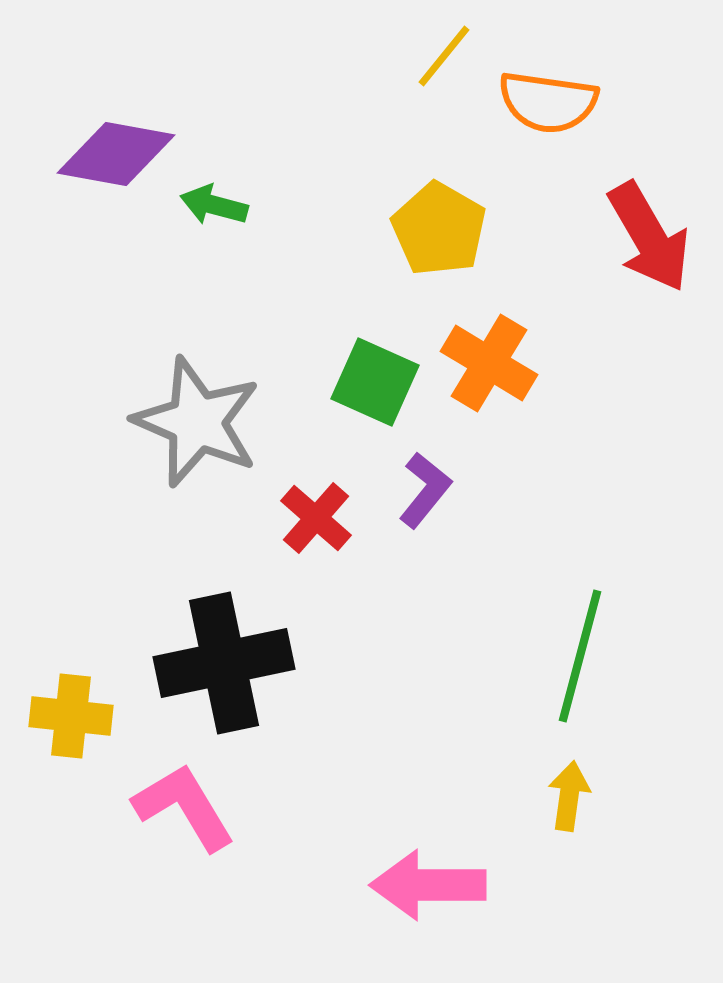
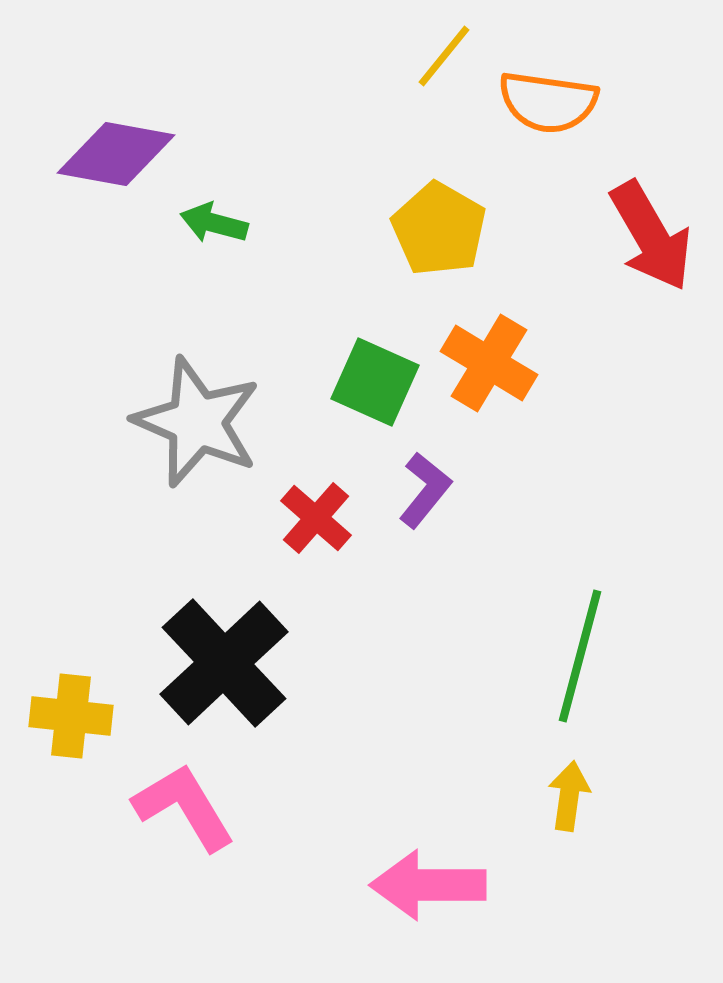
green arrow: moved 18 px down
red arrow: moved 2 px right, 1 px up
black cross: rotated 31 degrees counterclockwise
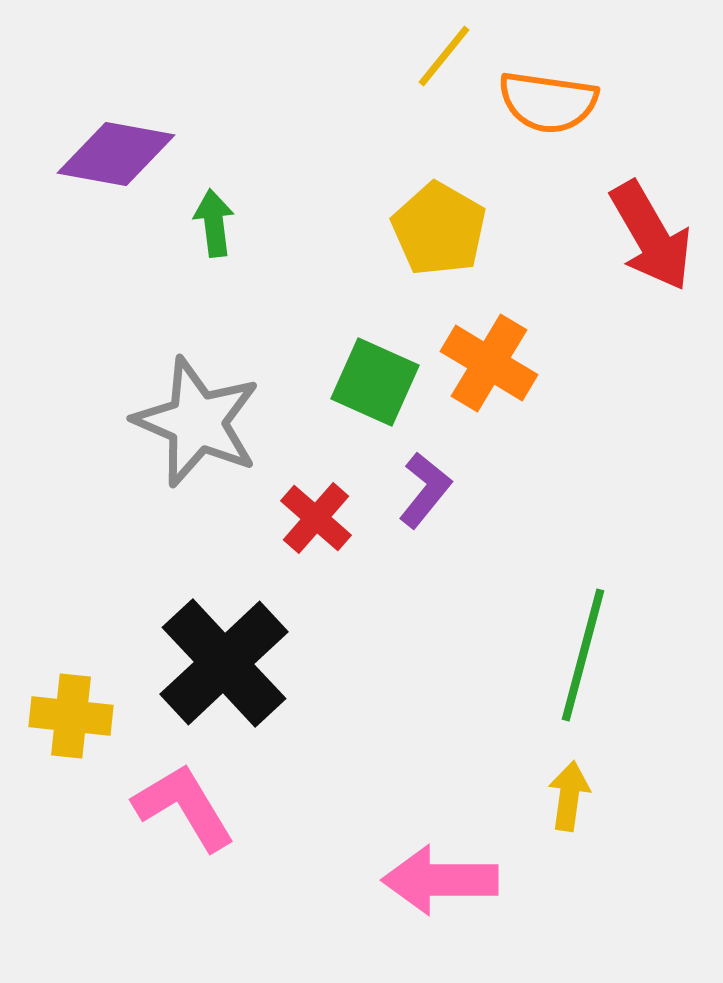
green arrow: rotated 68 degrees clockwise
green line: moved 3 px right, 1 px up
pink arrow: moved 12 px right, 5 px up
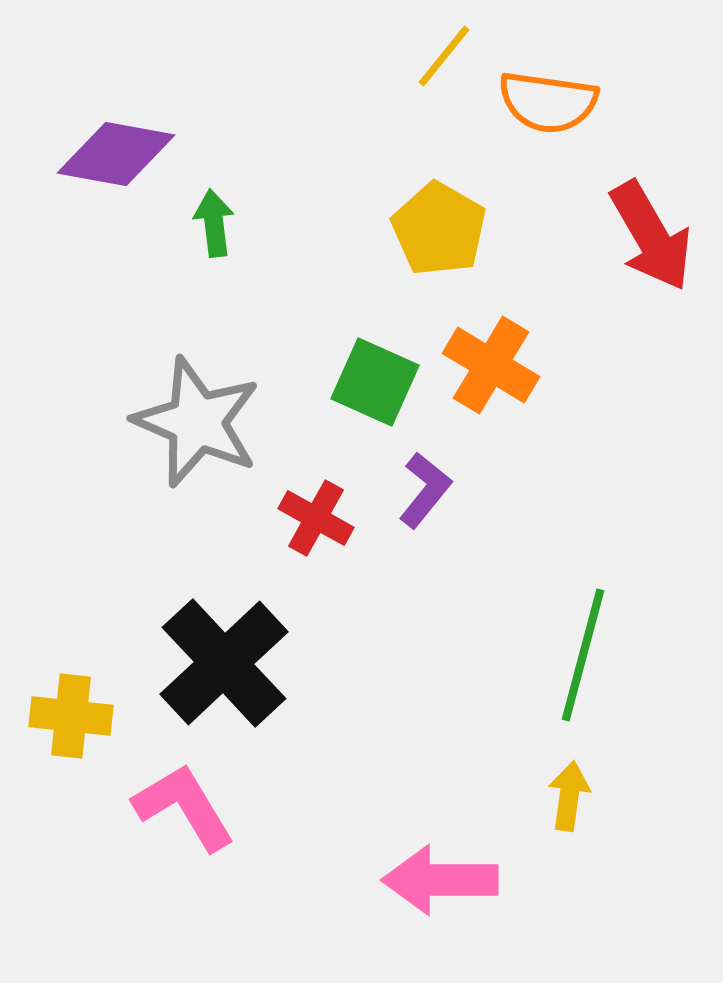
orange cross: moved 2 px right, 2 px down
red cross: rotated 12 degrees counterclockwise
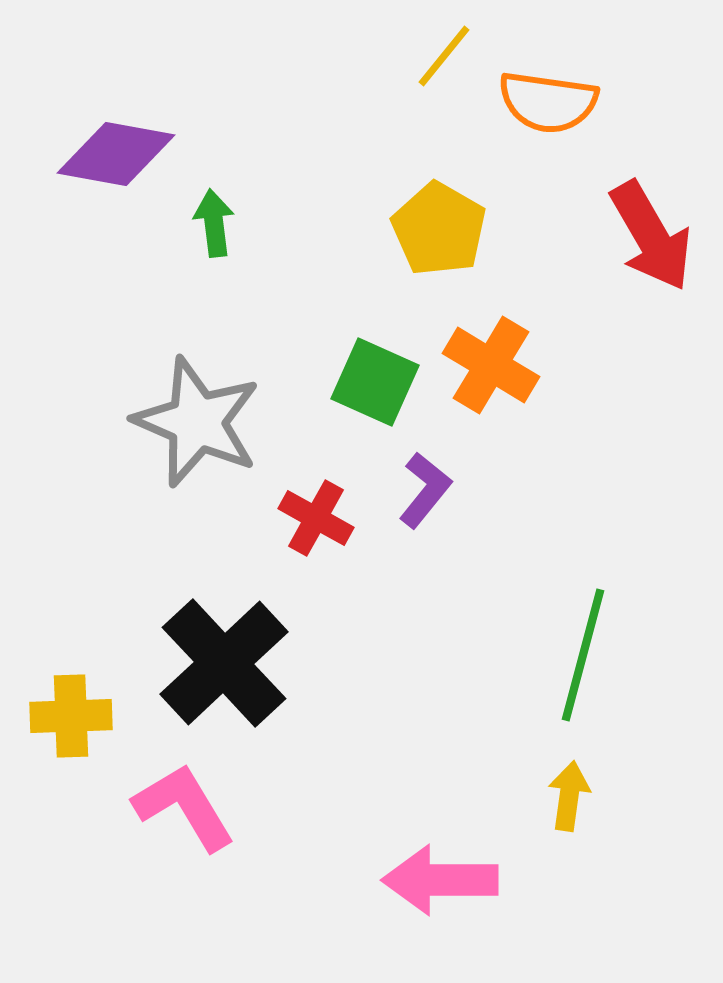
yellow cross: rotated 8 degrees counterclockwise
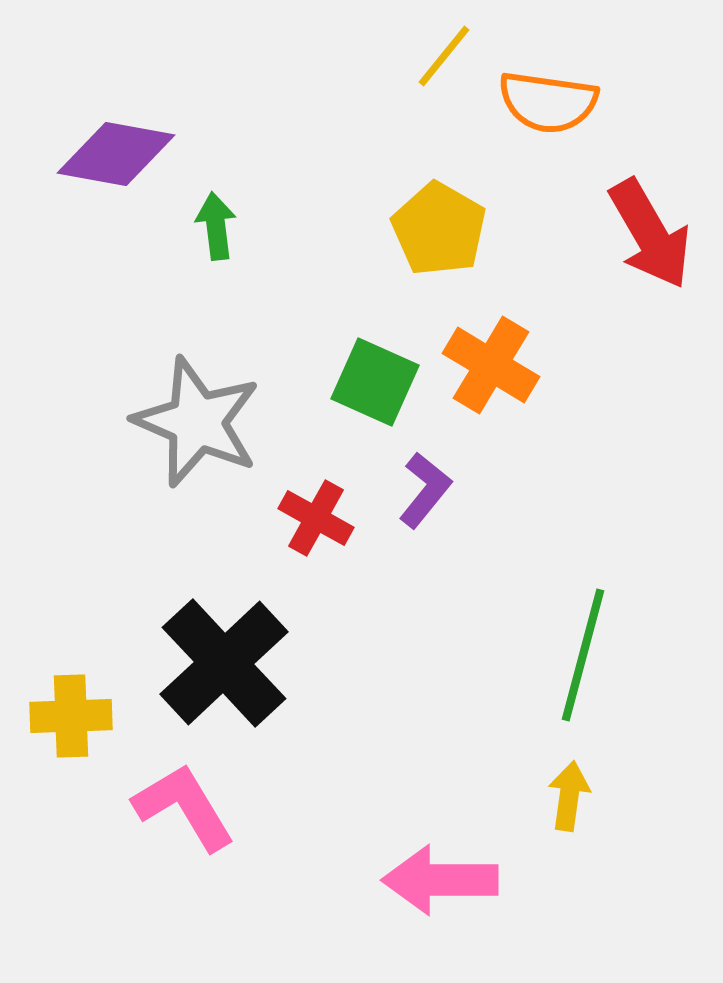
green arrow: moved 2 px right, 3 px down
red arrow: moved 1 px left, 2 px up
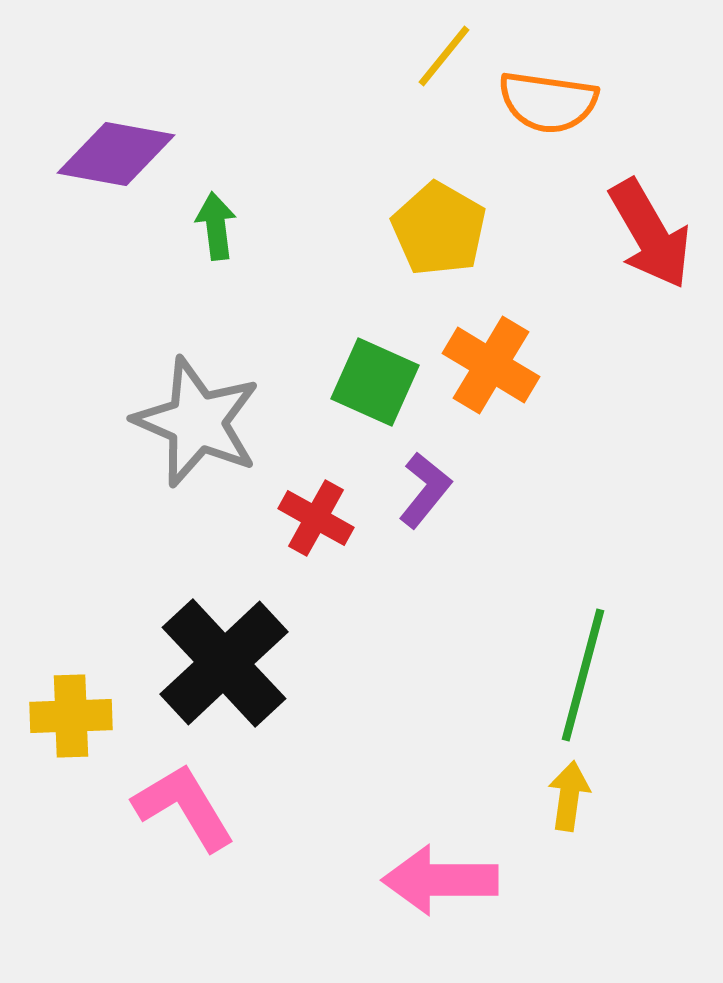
green line: moved 20 px down
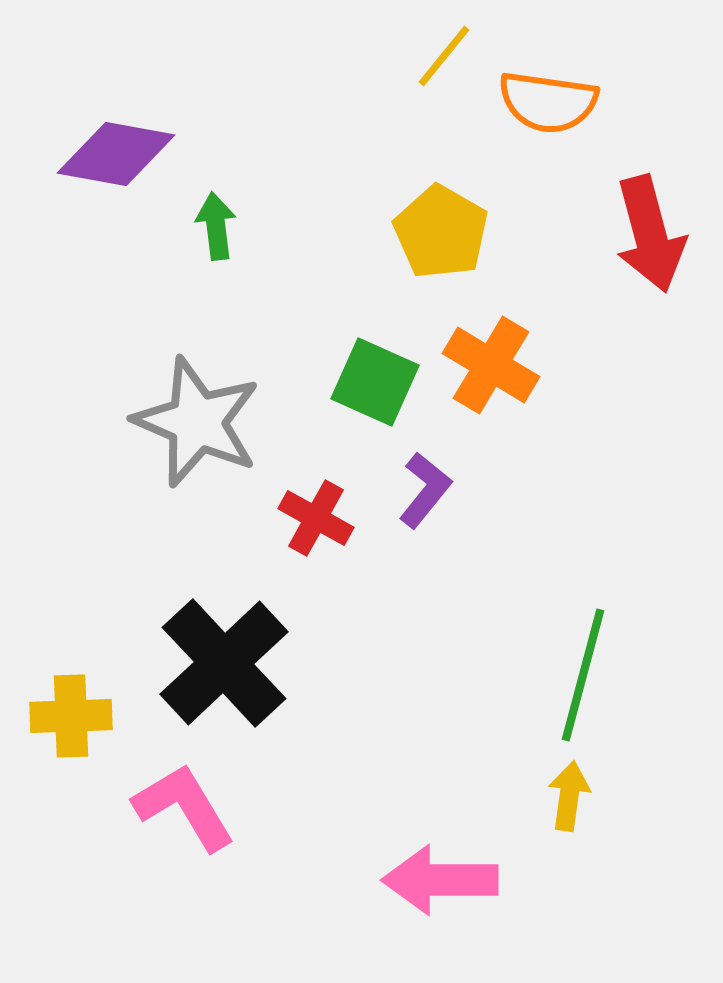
yellow pentagon: moved 2 px right, 3 px down
red arrow: rotated 15 degrees clockwise
